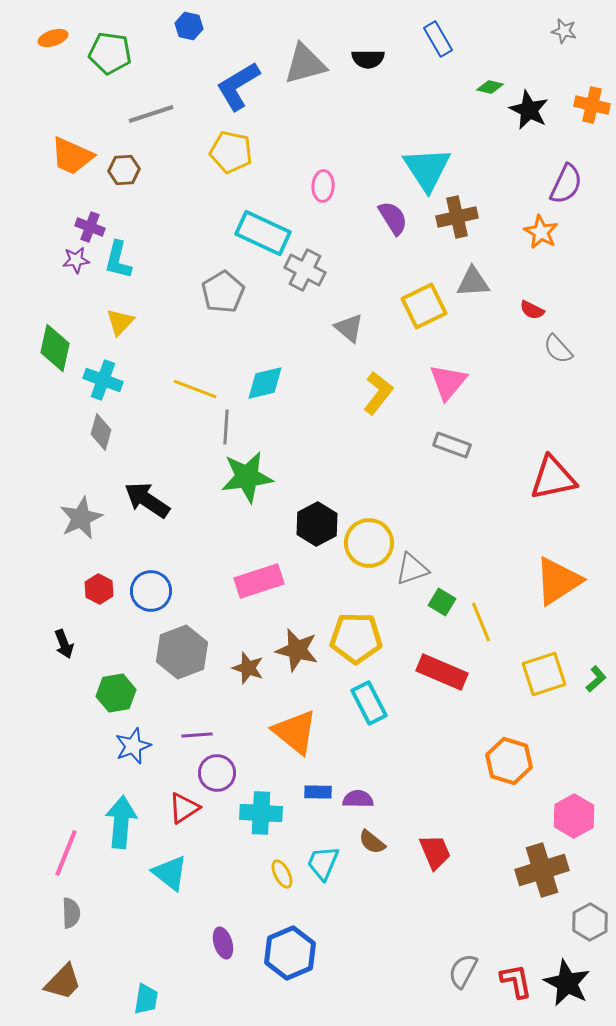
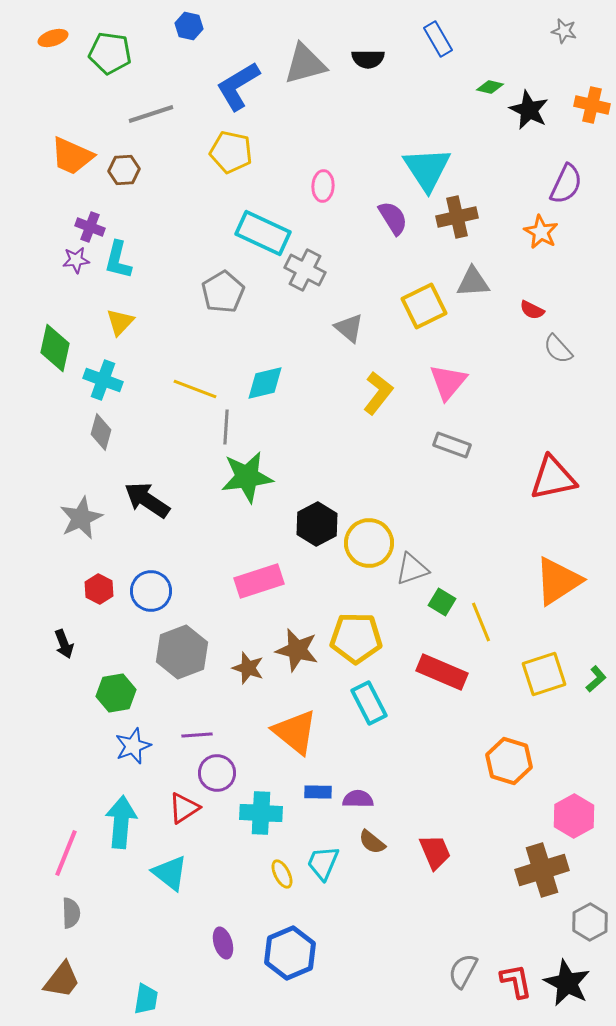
brown trapezoid at (63, 982): moved 1 px left, 2 px up; rotated 6 degrees counterclockwise
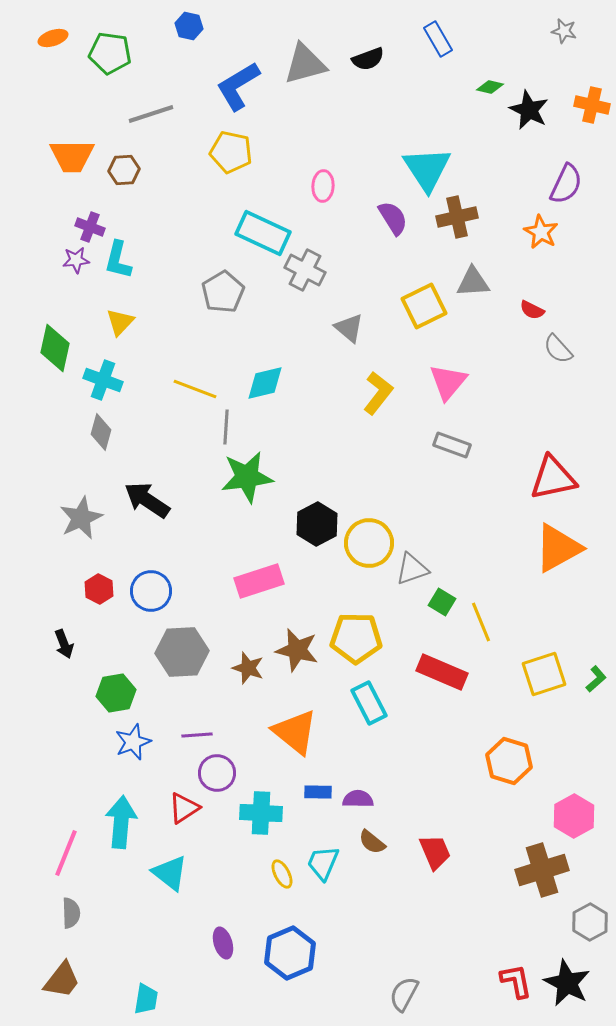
black semicircle at (368, 59): rotated 20 degrees counterclockwise
orange trapezoid at (72, 156): rotated 24 degrees counterclockwise
orange triangle at (558, 581): moved 33 px up; rotated 4 degrees clockwise
gray hexagon at (182, 652): rotated 18 degrees clockwise
blue star at (133, 746): moved 4 px up
gray semicircle at (463, 971): moved 59 px left, 23 px down
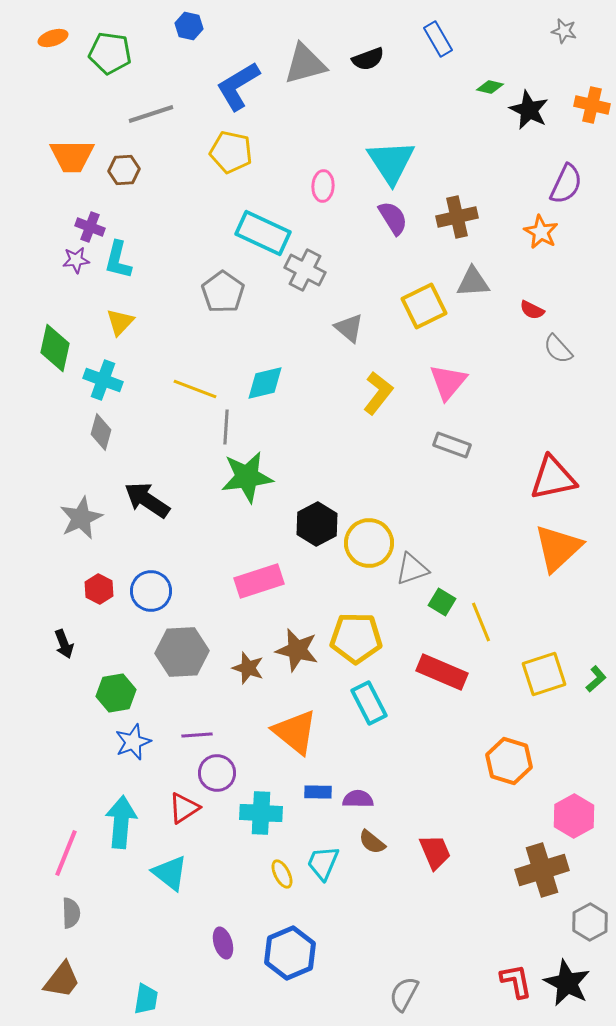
cyan triangle at (427, 169): moved 36 px left, 7 px up
gray pentagon at (223, 292): rotated 6 degrees counterclockwise
orange triangle at (558, 548): rotated 14 degrees counterclockwise
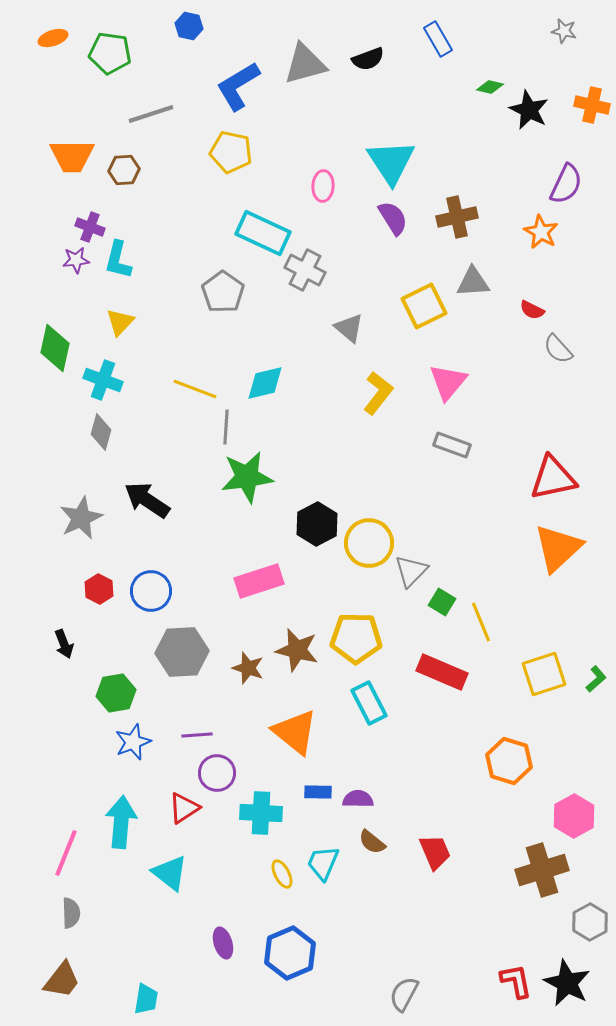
gray triangle at (412, 569): moved 1 px left, 2 px down; rotated 27 degrees counterclockwise
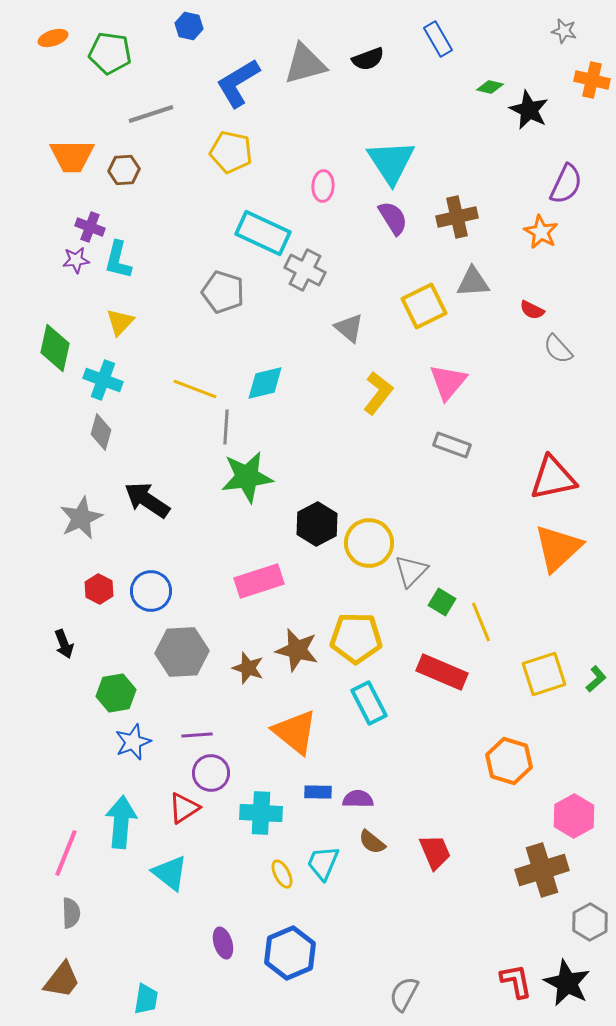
blue L-shape at (238, 86): moved 3 px up
orange cross at (592, 105): moved 25 px up
gray pentagon at (223, 292): rotated 18 degrees counterclockwise
purple circle at (217, 773): moved 6 px left
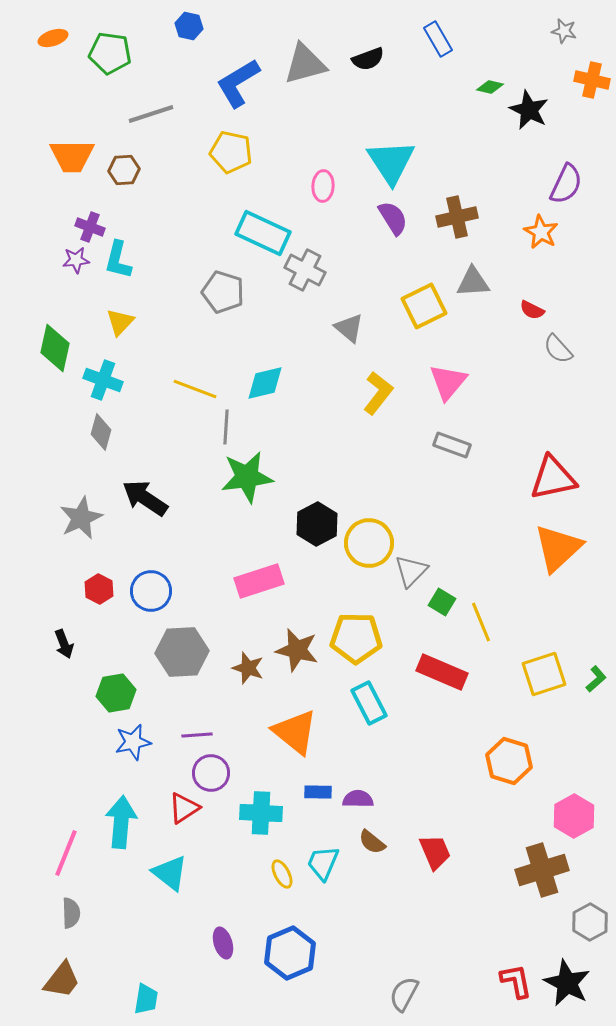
black arrow at (147, 500): moved 2 px left, 2 px up
blue star at (133, 742): rotated 9 degrees clockwise
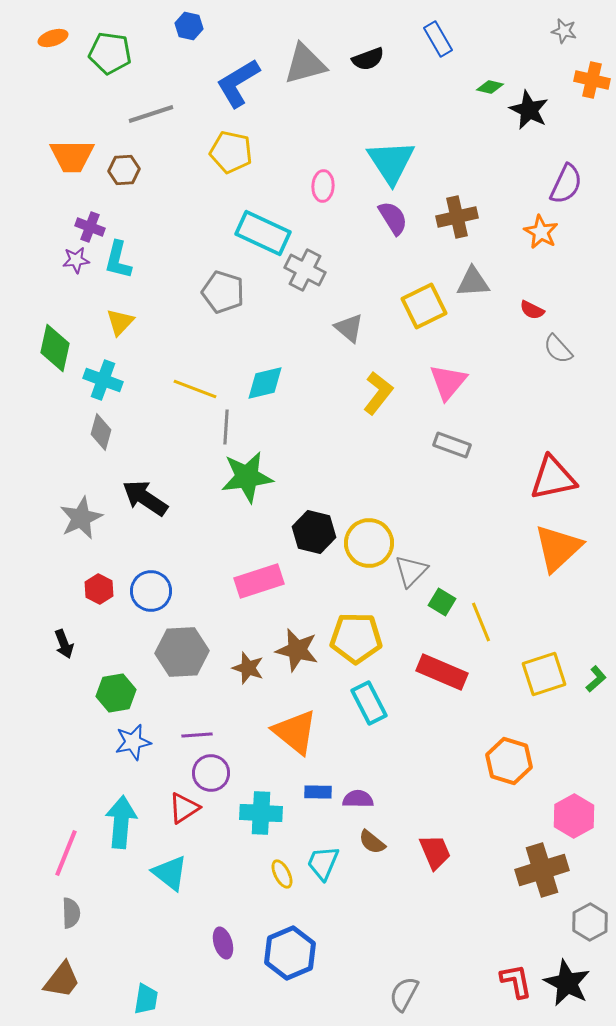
black hexagon at (317, 524): moved 3 px left, 8 px down; rotated 18 degrees counterclockwise
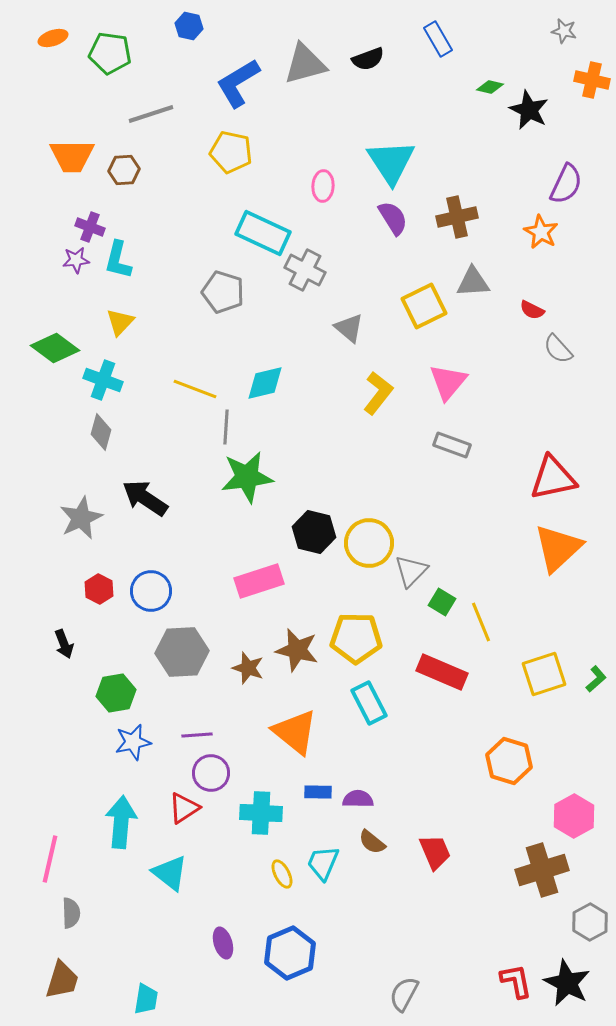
green diamond at (55, 348): rotated 66 degrees counterclockwise
pink line at (66, 853): moved 16 px left, 6 px down; rotated 9 degrees counterclockwise
brown trapezoid at (62, 980): rotated 21 degrees counterclockwise
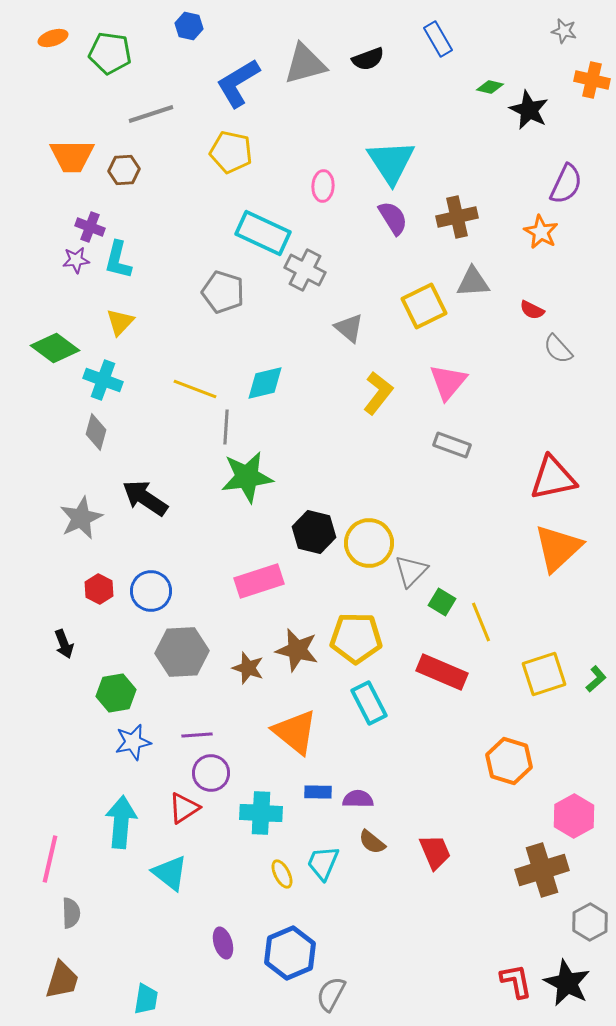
gray diamond at (101, 432): moved 5 px left
gray semicircle at (404, 994): moved 73 px left
